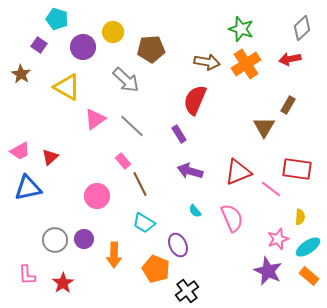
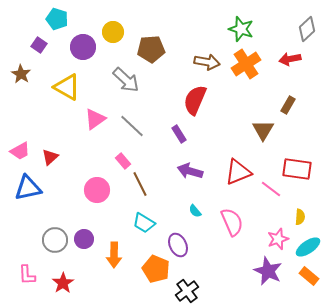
gray diamond at (302, 28): moved 5 px right, 1 px down
brown triangle at (264, 127): moved 1 px left, 3 px down
pink circle at (97, 196): moved 6 px up
pink semicircle at (232, 218): moved 4 px down
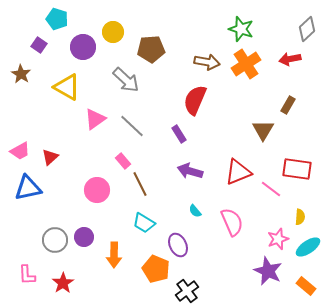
purple circle at (84, 239): moved 2 px up
orange rectangle at (309, 276): moved 3 px left, 10 px down
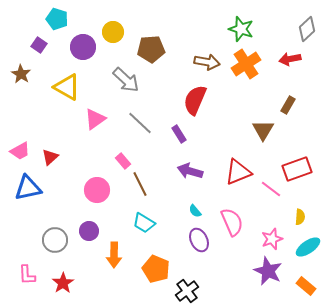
gray line at (132, 126): moved 8 px right, 3 px up
red rectangle at (297, 169): rotated 28 degrees counterclockwise
purple circle at (84, 237): moved 5 px right, 6 px up
pink star at (278, 239): moved 6 px left
purple ellipse at (178, 245): moved 21 px right, 5 px up
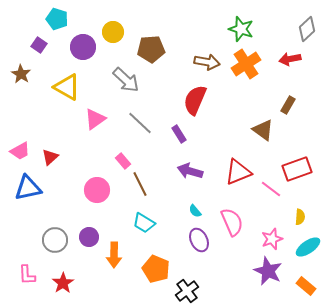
brown triangle at (263, 130): rotated 25 degrees counterclockwise
purple circle at (89, 231): moved 6 px down
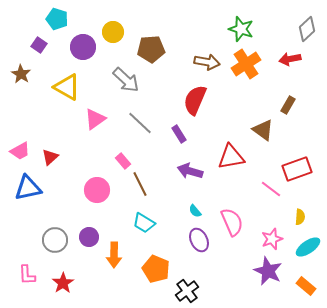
red triangle at (238, 172): moved 7 px left, 15 px up; rotated 12 degrees clockwise
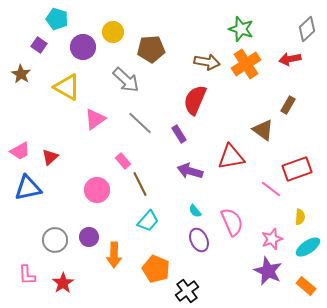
cyan trapezoid at (144, 223): moved 4 px right, 2 px up; rotated 80 degrees counterclockwise
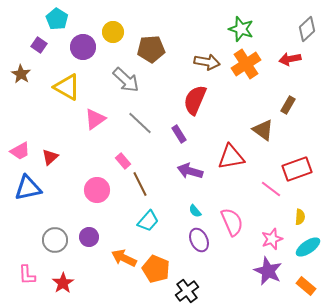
cyan pentagon at (57, 19): rotated 15 degrees clockwise
orange arrow at (114, 255): moved 10 px right, 3 px down; rotated 115 degrees clockwise
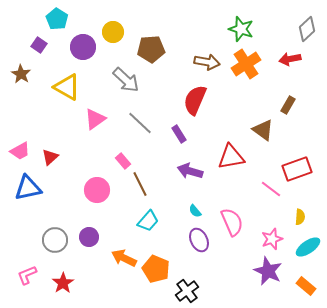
pink L-shape at (27, 275): rotated 70 degrees clockwise
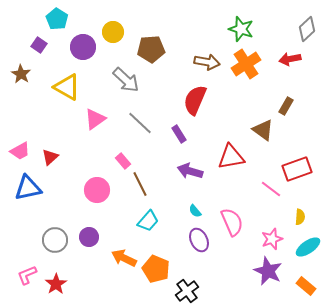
brown rectangle at (288, 105): moved 2 px left, 1 px down
red star at (63, 283): moved 7 px left, 1 px down
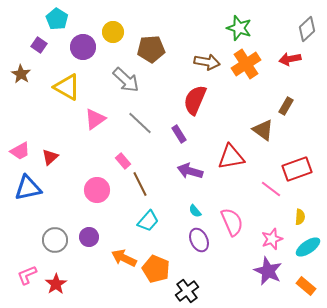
green star at (241, 29): moved 2 px left, 1 px up
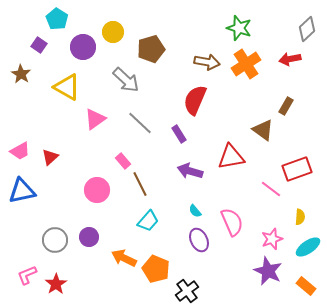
brown pentagon at (151, 49): rotated 12 degrees counterclockwise
blue triangle at (28, 188): moved 6 px left, 3 px down
